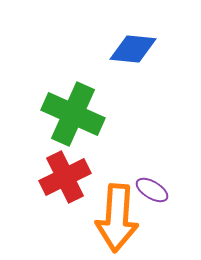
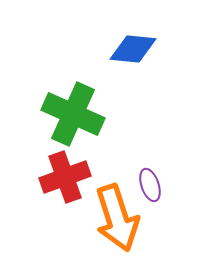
red cross: rotated 6 degrees clockwise
purple ellipse: moved 2 px left, 5 px up; rotated 40 degrees clockwise
orange arrow: rotated 22 degrees counterclockwise
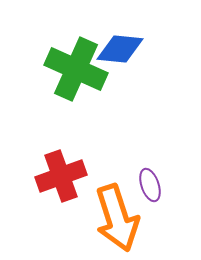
blue diamond: moved 13 px left
green cross: moved 3 px right, 45 px up
red cross: moved 4 px left, 1 px up
